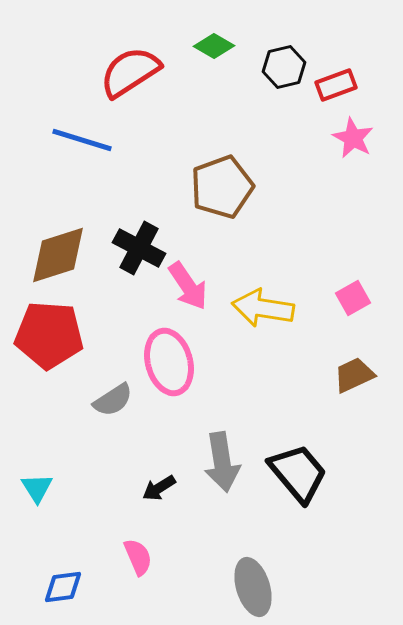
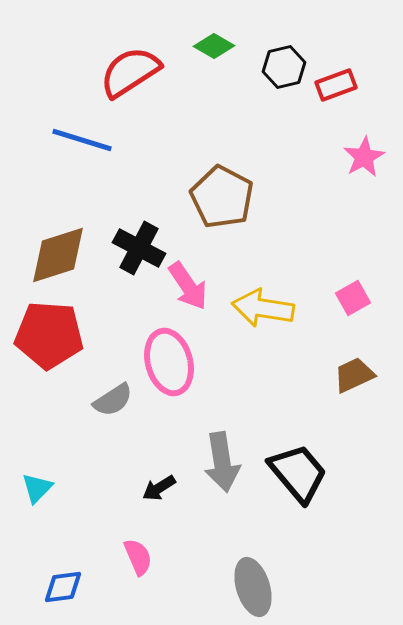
pink star: moved 11 px right, 19 px down; rotated 15 degrees clockwise
brown pentagon: moved 10 px down; rotated 24 degrees counterclockwise
cyan triangle: rotated 16 degrees clockwise
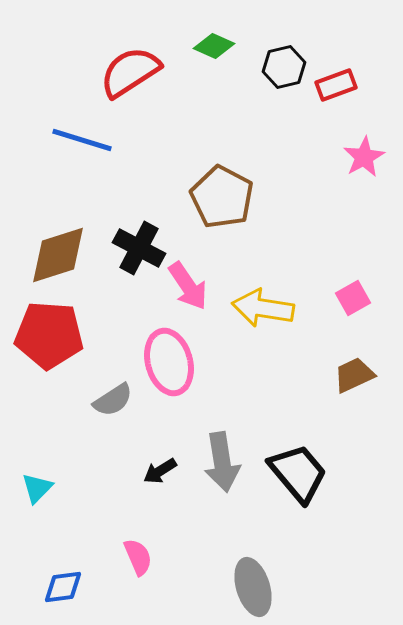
green diamond: rotated 6 degrees counterclockwise
black arrow: moved 1 px right, 17 px up
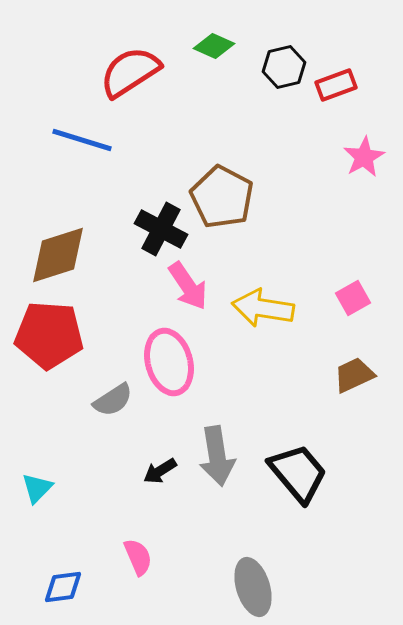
black cross: moved 22 px right, 19 px up
gray arrow: moved 5 px left, 6 px up
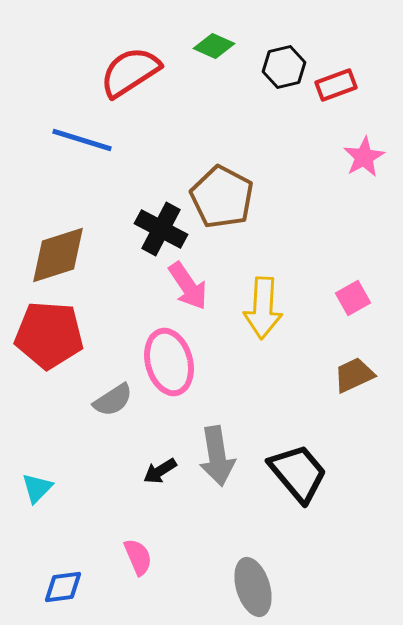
yellow arrow: rotated 96 degrees counterclockwise
